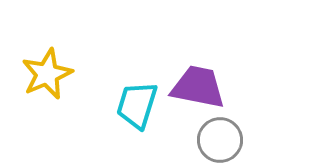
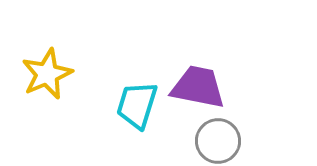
gray circle: moved 2 px left, 1 px down
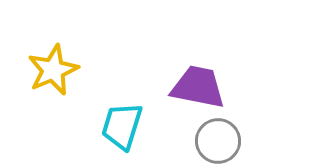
yellow star: moved 6 px right, 4 px up
cyan trapezoid: moved 15 px left, 21 px down
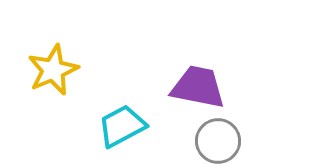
cyan trapezoid: rotated 45 degrees clockwise
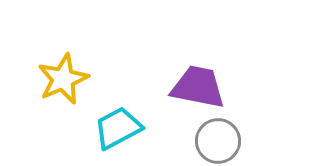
yellow star: moved 10 px right, 9 px down
cyan trapezoid: moved 4 px left, 2 px down
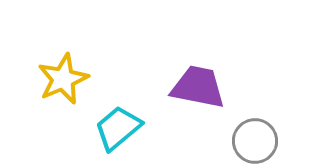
cyan trapezoid: rotated 12 degrees counterclockwise
gray circle: moved 37 px right
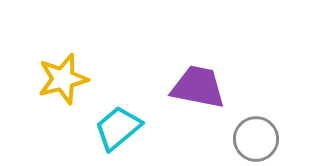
yellow star: rotated 9 degrees clockwise
gray circle: moved 1 px right, 2 px up
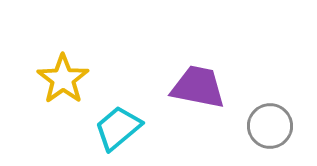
yellow star: rotated 21 degrees counterclockwise
gray circle: moved 14 px right, 13 px up
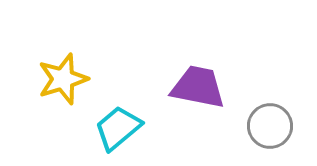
yellow star: rotated 18 degrees clockwise
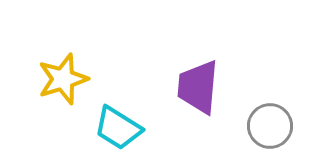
purple trapezoid: rotated 96 degrees counterclockwise
cyan trapezoid: rotated 108 degrees counterclockwise
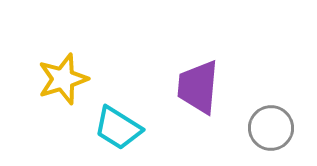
gray circle: moved 1 px right, 2 px down
